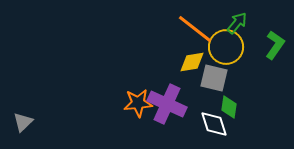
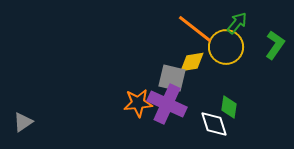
gray square: moved 42 px left
gray triangle: rotated 10 degrees clockwise
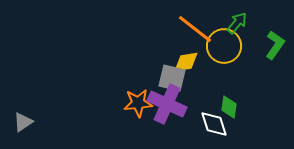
yellow circle: moved 2 px left, 1 px up
yellow diamond: moved 6 px left
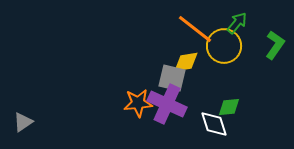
green diamond: rotated 75 degrees clockwise
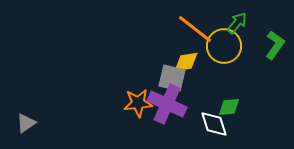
gray triangle: moved 3 px right, 1 px down
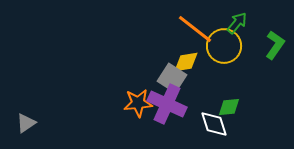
gray square: rotated 20 degrees clockwise
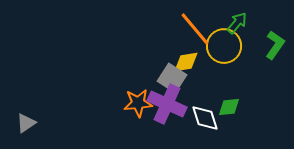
orange line: rotated 12 degrees clockwise
white diamond: moved 9 px left, 6 px up
